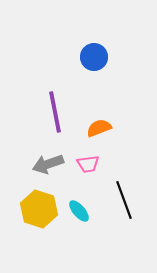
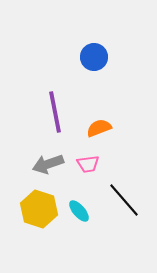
black line: rotated 21 degrees counterclockwise
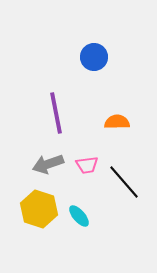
purple line: moved 1 px right, 1 px down
orange semicircle: moved 18 px right, 6 px up; rotated 20 degrees clockwise
pink trapezoid: moved 1 px left, 1 px down
black line: moved 18 px up
cyan ellipse: moved 5 px down
